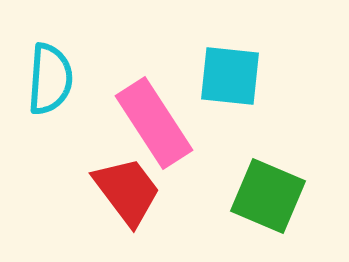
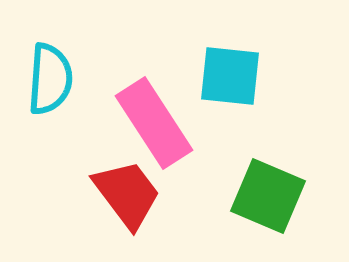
red trapezoid: moved 3 px down
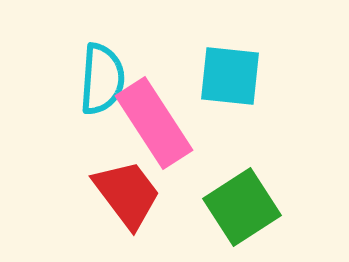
cyan semicircle: moved 52 px right
green square: moved 26 px left, 11 px down; rotated 34 degrees clockwise
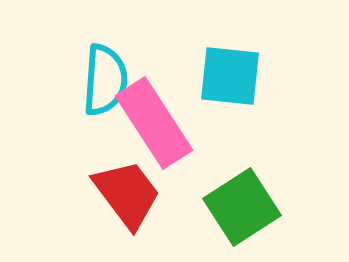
cyan semicircle: moved 3 px right, 1 px down
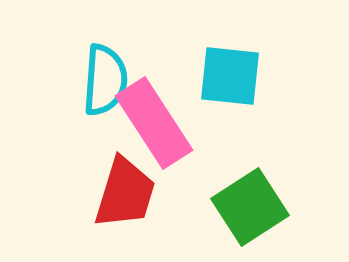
red trapezoid: moved 2 px left, 1 px up; rotated 54 degrees clockwise
green square: moved 8 px right
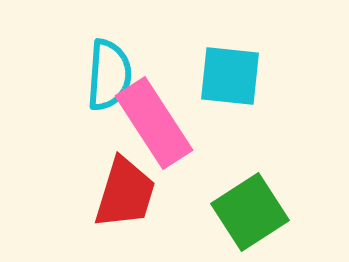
cyan semicircle: moved 4 px right, 5 px up
green square: moved 5 px down
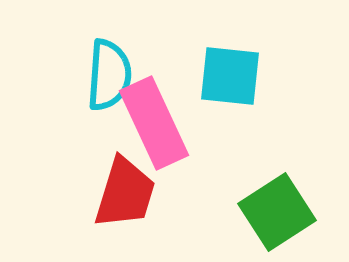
pink rectangle: rotated 8 degrees clockwise
green square: moved 27 px right
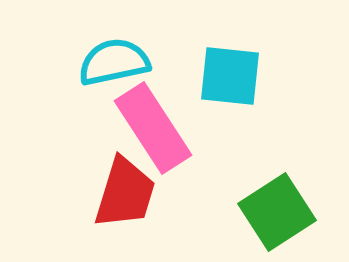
cyan semicircle: moved 5 px right, 13 px up; rotated 106 degrees counterclockwise
pink rectangle: moved 1 px left, 5 px down; rotated 8 degrees counterclockwise
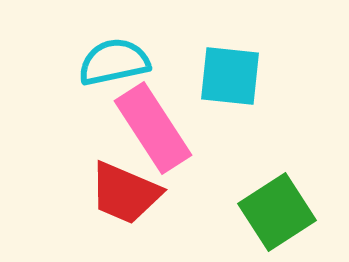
red trapezoid: rotated 96 degrees clockwise
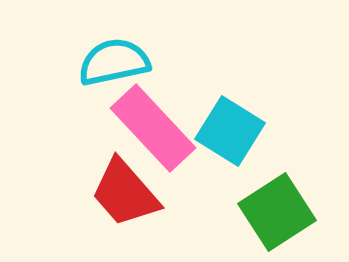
cyan square: moved 55 px down; rotated 26 degrees clockwise
pink rectangle: rotated 10 degrees counterclockwise
red trapezoid: rotated 26 degrees clockwise
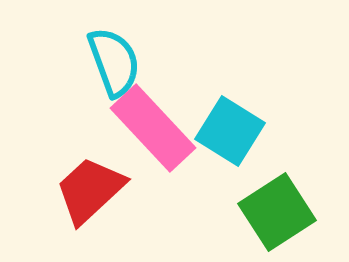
cyan semicircle: rotated 82 degrees clockwise
red trapezoid: moved 35 px left, 3 px up; rotated 88 degrees clockwise
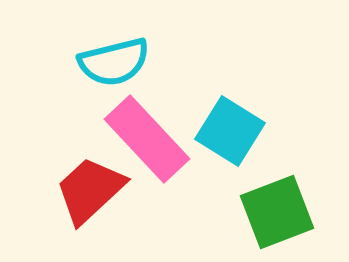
cyan semicircle: rotated 96 degrees clockwise
pink rectangle: moved 6 px left, 11 px down
green square: rotated 12 degrees clockwise
